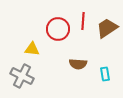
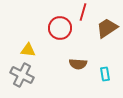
red line: moved 9 px up; rotated 12 degrees clockwise
red circle: moved 2 px right, 1 px up
yellow triangle: moved 4 px left, 1 px down
gray cross: moved 1 px up
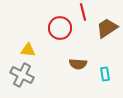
red line: rotated 30 degrees counterclockwise
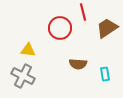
gray cross: moved 1 px right, 1 px down
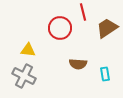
gray cross: moved 1 px right
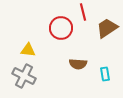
red circle: moved 1 px right
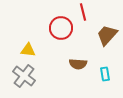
brown trapezoid: moved 7 px down; rotated 15 degrees counterclockwise
gray cross: rotated 10 degrees clockwise
